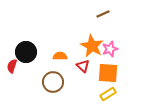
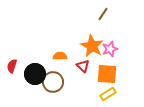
brown line: rotated 32 degrees counterclockwise
black circle: moved 9 px right, 22 px down
orange square: moved 1 px left, 1 px down
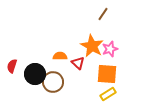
red triangle: moved 5 px left, 3 px up
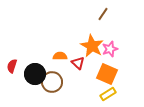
orange square: rotated 20 degrees clockwise
brown circle: moved 1 px left
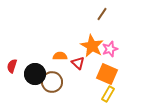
brown line: moved 1 px left
yellow rectangle: rotated 28 degrees counterclockwise
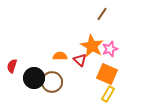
red triangle: moved 2 px right, 3 px up
black circle: moved 1 px left, 4 px down
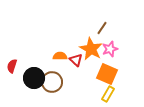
brown line: moved 14 px down
orange star: moved 1 px left, 3 px down
red triangle: moved 4 px left
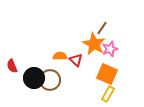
orange star: moved 3 px right, 5 px up
red semicircle: rotated 40 degrees counterclockwise
brown circle: moved 2 px left, 2 px up
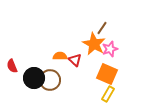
red triangle: moved 1 px left
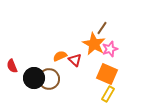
orange semicircle: rotated 24 degrees counterclockwise
brown circle: moved 1 px left, 1 px up
